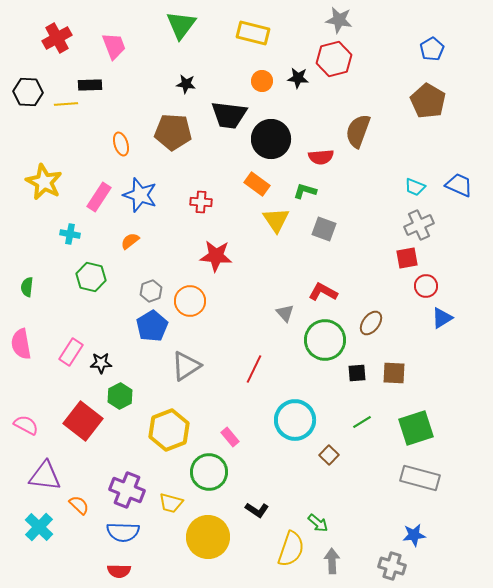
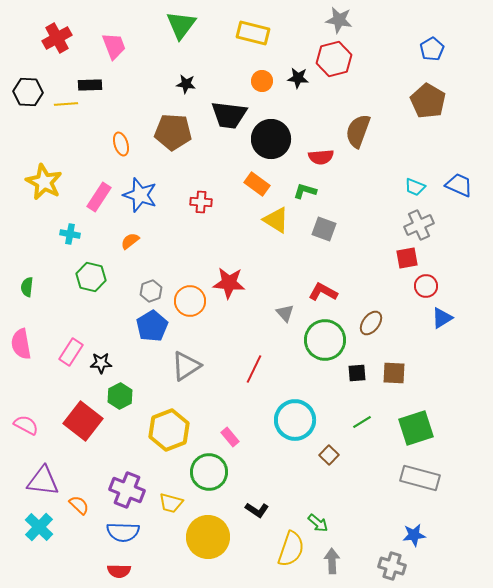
yellow triangle at (276, 220): rotated 24 degrees counterclockwise
red star at (216, 256): moved 13 px right, 27 px down
purple triangle at (45, 476): moved 2 px left, 5 px down
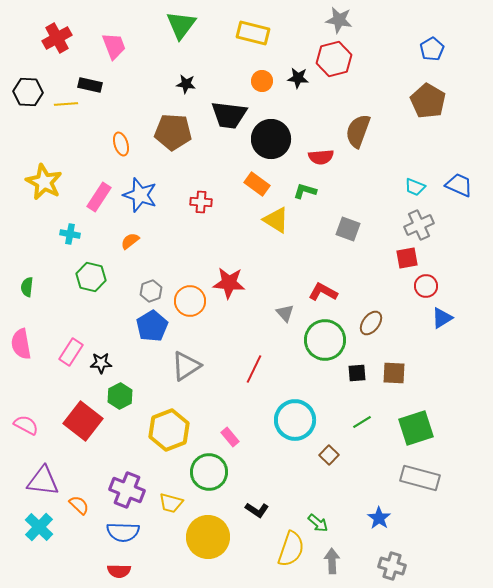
black rectangle at (90, 85): rotated 15 degrees clockwise
gray square at (324, 229): moved 24 px right
blue star at (414, 535): moved 35 px left, 17 px up; rotated 30 degrees counterclockwise
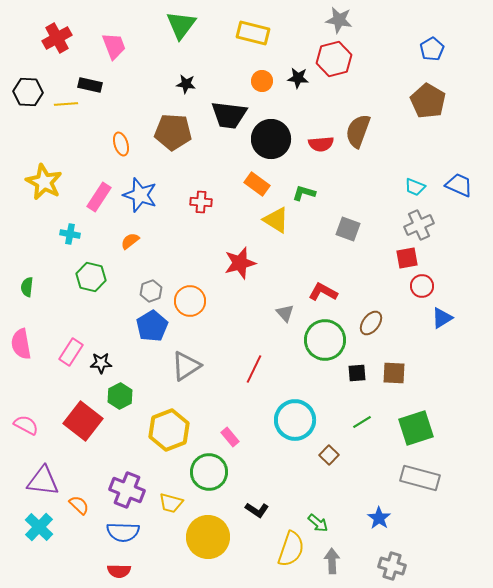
red semicircle at (321, 157): moved 13 px up
green L-shape at (305, 191): moved 1 px left, 2 px down
red star at (229, 283): moved 11 px right, 20 px up; rotated 20 degrees counterclockwise
red circle at (426, 286): moved 4 px left
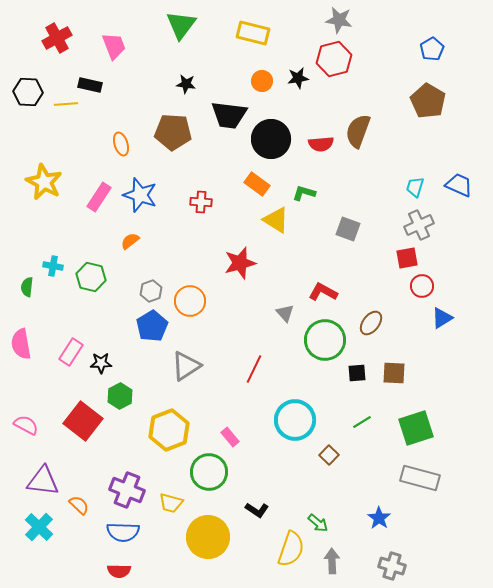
black star at (298, 78): rotated 15 degrees counterclockwise
cyan trapezoid at (415, 187): rotated 85 degrees clockwise
cyan cross at (70, 234): moved 17 px left, 32 px down
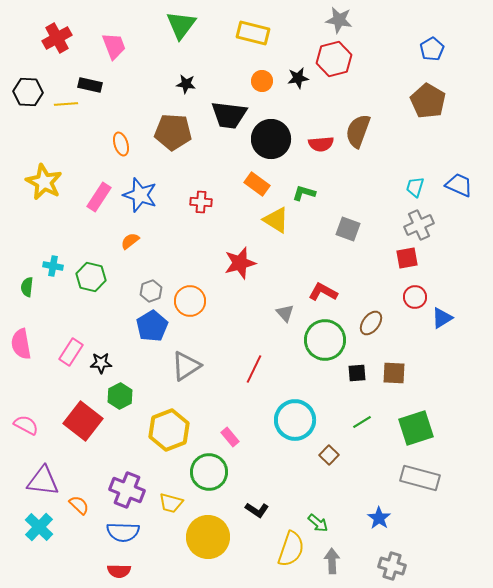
red circle at (422, 286): moved 7 px left, 11 px down
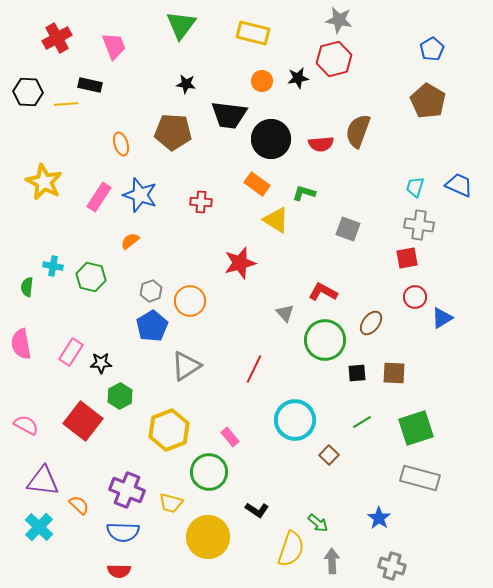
gray cross at (419, 225): rotated 32 degrees clockwise
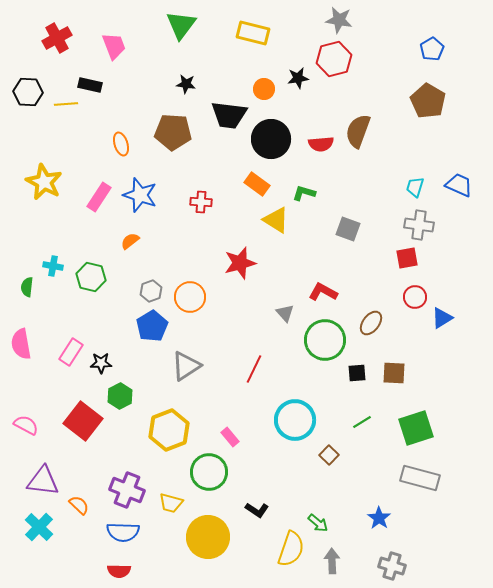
orange circle at (262, 81): moved 2 px right, 8 px down
orange circle at (190, 301): moved 4 px up
